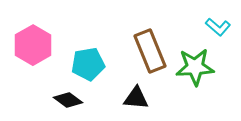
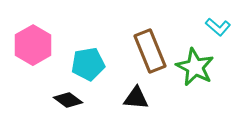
green star: rotated 30 degrees clockwise
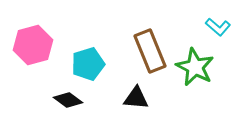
pink hexagon: rotated 15 degrees clockwise
cyan pentagon: rotated 8 degrees counterclockwise
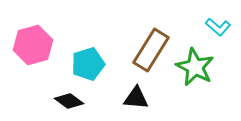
brown rectangle: moved 1 px right, 1 px up; rotated 54 degrees clockwise
black diamond: moved 1 px right, 1 px down
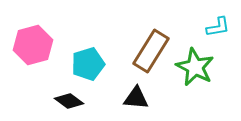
cyan L-shape: rotated 50 degrees counterclockwise
brown rectangle: moved 1 px down
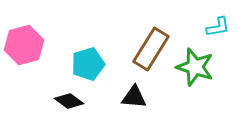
pink hexagon: moved 9 px left
brown rectangle: moved 2 px up
green star: rotated 9 degrees counterclockwise
black triangle: moved 2 px left, 1 px up
